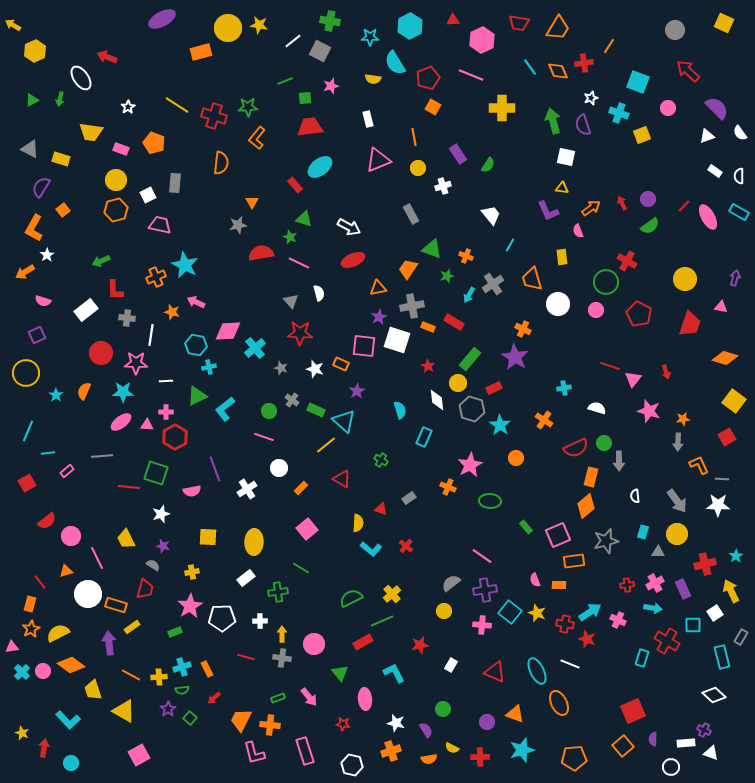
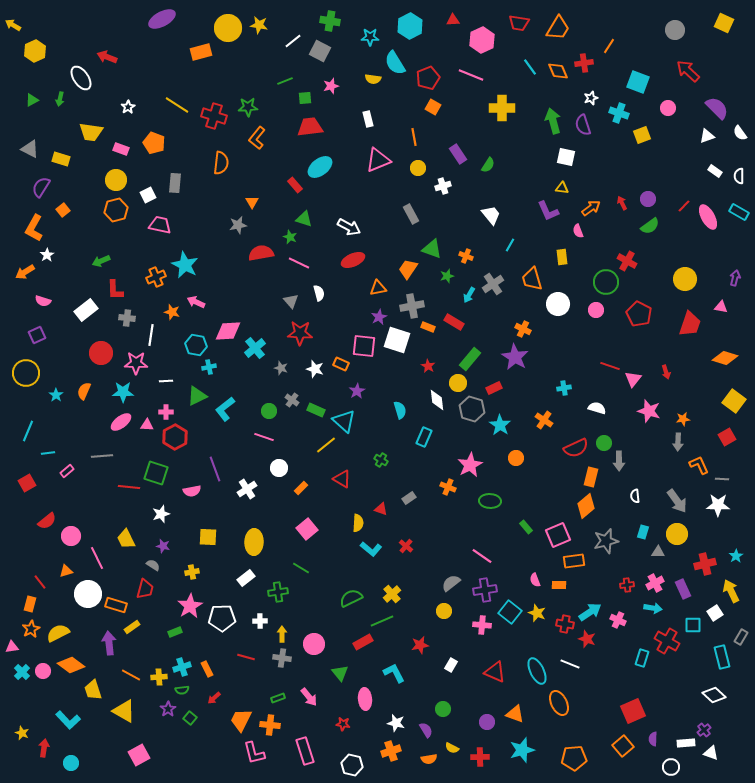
purple cross at (704, 730): rotated 24 degrees clockwise
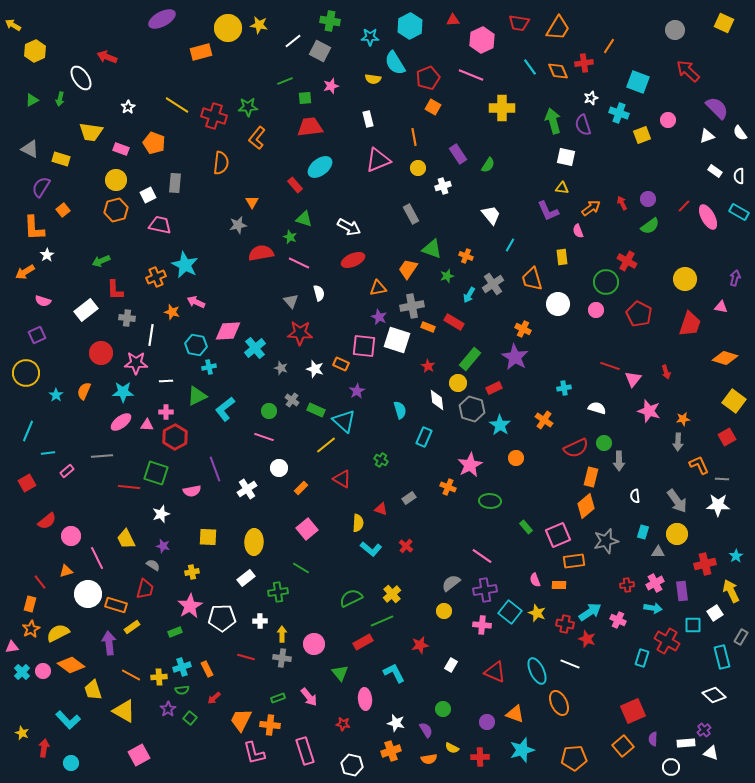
pink circle at (668, 108): moved 12 px down
orange L-shape at (34, 228): rotated 32 degrees counterclockwise
purple star at (379, 317): rotated 21 degrees counterclockwise
purple rectangle at (683, 589): moved 1 px left, 2 px down; rotated 18 degrees clockwise
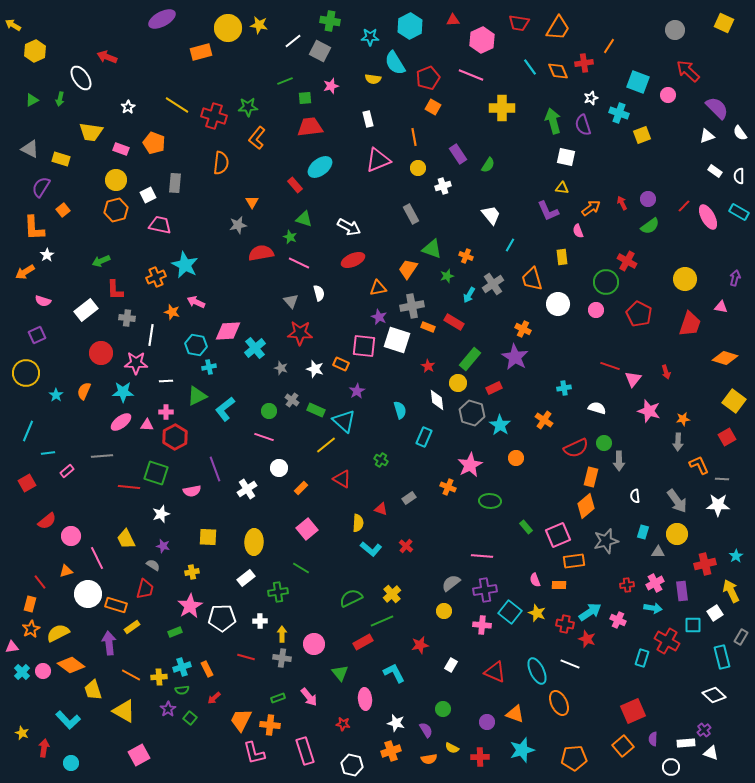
pink circle at (668, 120): moved 25 px up
gray hexagon at (472, 409): moved 4 px down
pink line at (482, 556): rotated 30 degrees counterclockwise
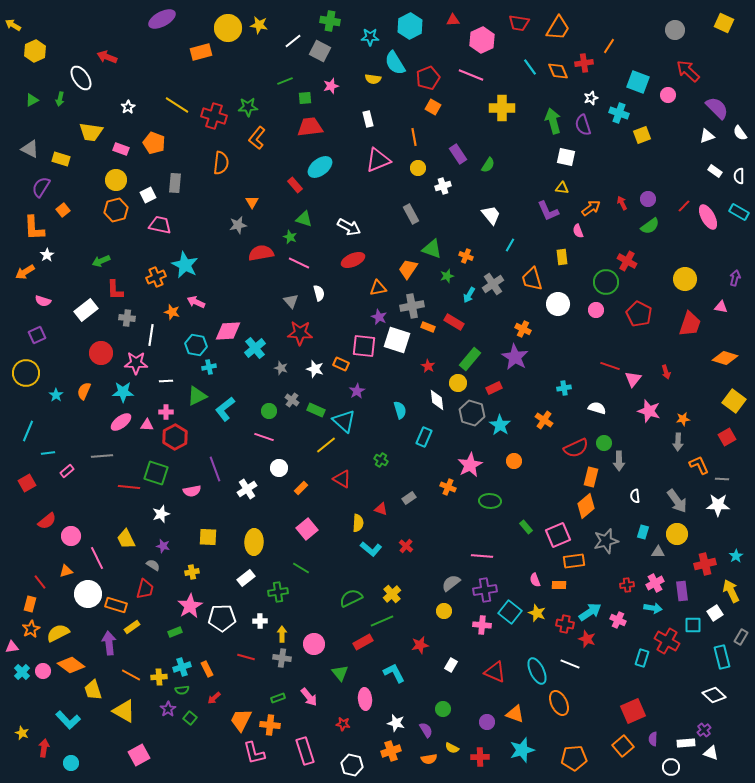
orange circle at (516, 458): moved 2 px left, 3 px down
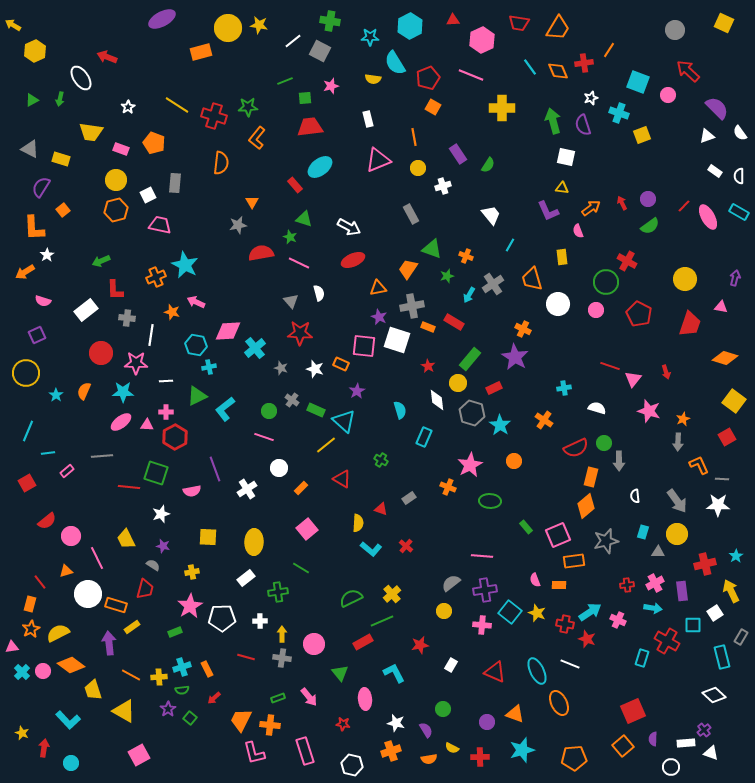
orange line at (609, 46): moved 4 px down
orange star at (683, 419): rotated 16 degrees counterclockwise
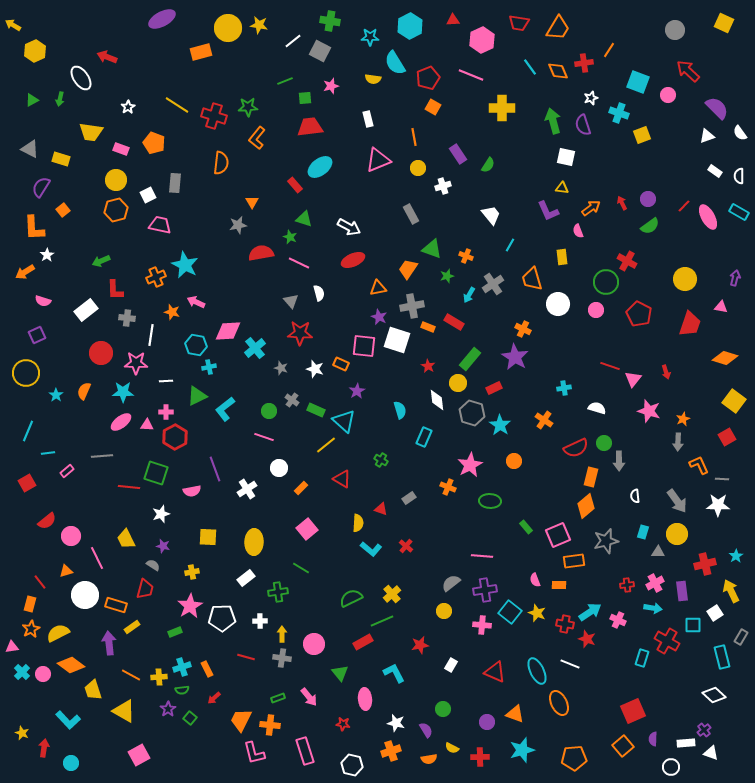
white circle at (88, 594): moved 3 px left, 1 px down
pink circle at (43, 671): moved 3 px down
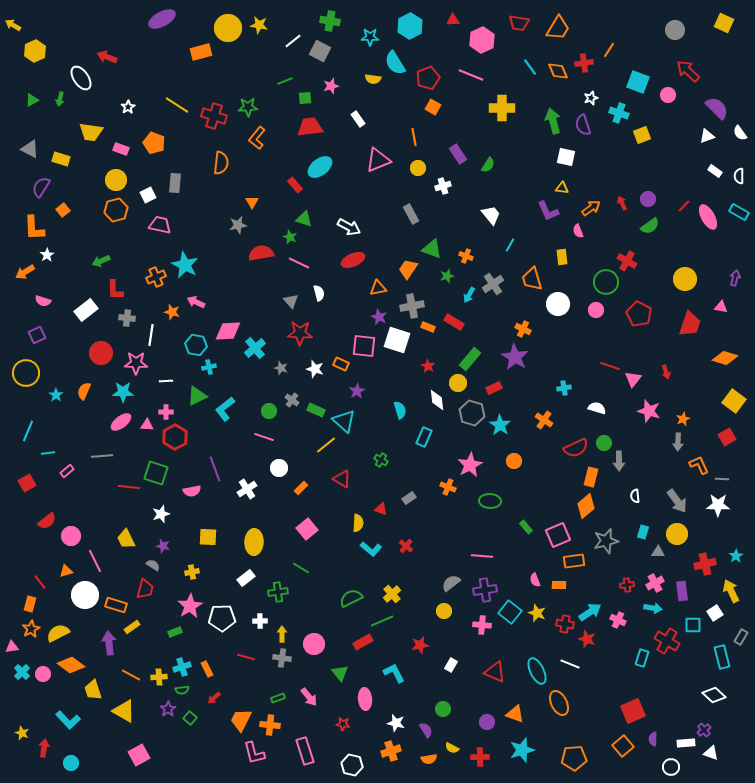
white rectangle at (368, 119): moved 10 px left; rotated 21 degrees counterclockwise
pink line at (97, 558): moved 2 px left, 3 px down
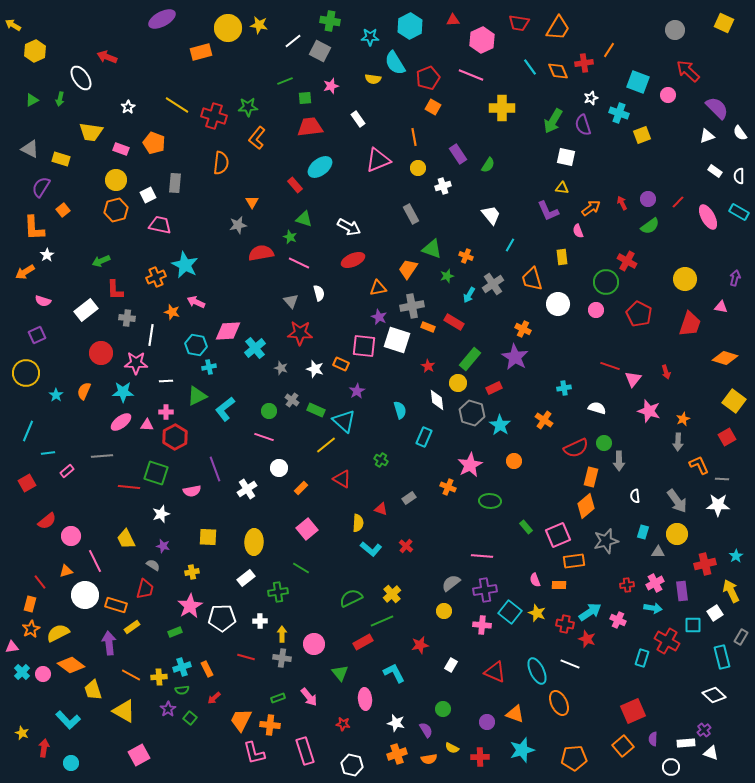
green arrow at (553, 121): rotated 135 degrees counterclockwise
red line at (684, 206): moved 6 px left, 4 px up
orange cross at (391, 751): moved 6 px right, 3 px down
